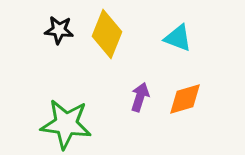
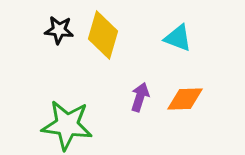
yellow diamond: moved 4 px left, 1 px down; rotated 6 degrees counterclockwise
orange diamond: rotated 15 degrees clockwise
green star: moved 1 px right, 1 px down
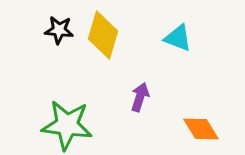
orange diamond: moved 16 px right, 30 px down; rotated 60 degrees clockwise
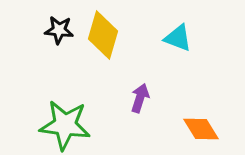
purple arrow: moved 1 px down
green star: moved 2 px left
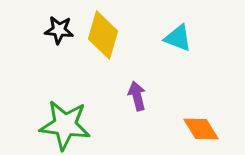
purple arrow: moved 3 px left, 2 px up; rotated 32 degrees counterclockwise
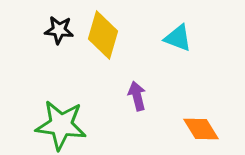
green star: moved 4 px left
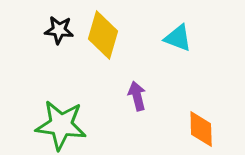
orange diamond: rotated 30 degrees clockwise
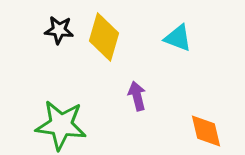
yellow diamond: moved 1 px right, 2 px down
orange diamond: moved 5 px right, 2 px down; rotated 12 degrees counterclockwise
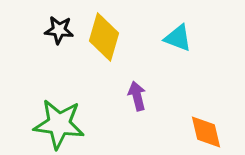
green star: moved 2 px left, 1 px up
orange diamond: moved 1 px down
